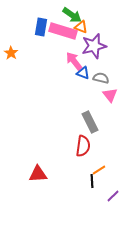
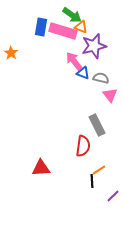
gray rectangle: moved 7 px right, 3 px down
red triangle: moved 3 px right, 6 px up
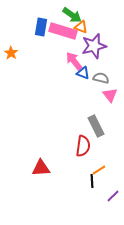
gray rectangle: moved 1 px left, 1 px down
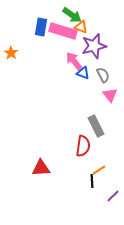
gray semicircle: moved 2 px right, 3 px up; rotated 49 degrees clockwise
